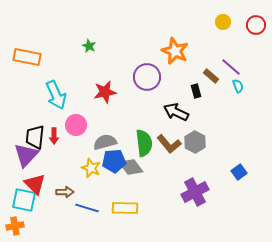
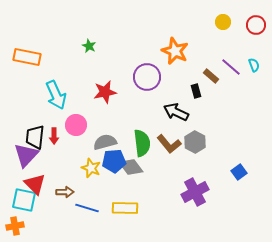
cyan semicircle: moved 16 px right, 21 px up
green semicircle: moved 2 px left
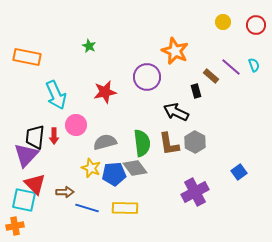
brown L-shape: rotated 30 degrees clockwise
blue pentagon: moved 13 px down
gray diamond: moved 4 px right, 1 px down
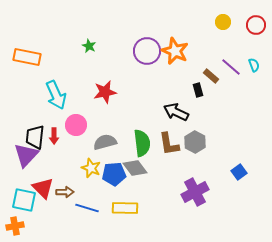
purple circle: moved 26 px up
black rectangle: moved 2 px right, 1 px up
red triangle: moved 8 px right, 4 px down
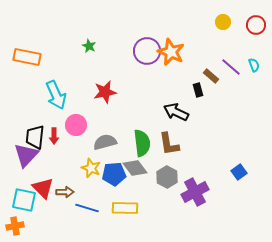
orange star: moved 4 px left, 1 px down
gray hexagon: moved 28 px left, 35 px down
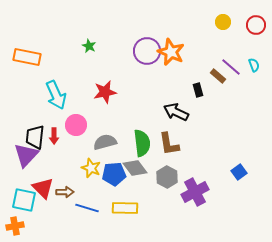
brown rectangle: moved 7 px right
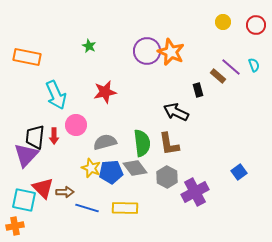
blue pentagon: moved 3 px left, 2 px up
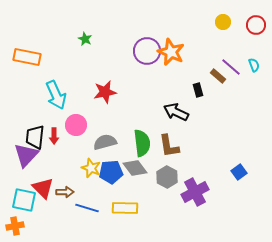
green star: moved 4 px left, 7 px up
brown L-shape: moved 2 px down
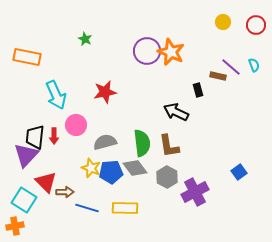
brown rectangle: rotated 28 degrees counterclockwise
red triangle: moved 3 px right, 6 px up
cyan square: rotated 20 degrees clockwise
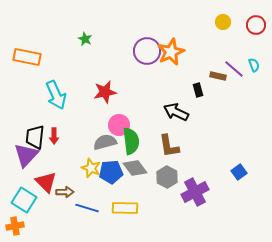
orange star: rotated 24 degrees clockwise
purple line: moved 3 px right, 2 px down
pink circle: moved 43 px right
green semicircle: moved 11 px left, 2 px up
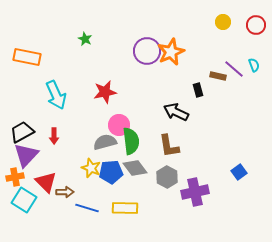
black trapezoid: moved 13 px left, 5 px up; rotated 55 degrees clockwise
purple cross: rotated 16 degrees clockwise
orange cross: moved 49 px up
